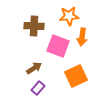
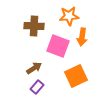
purple rectangle: moved 1 px left, 1 px up
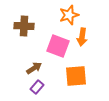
orange star: moved 1 px up; rotated 12 degrees counterclockwise
brown cross: moved 10 px left
orange square: rotated 20 degrees clockwise
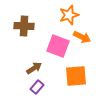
orange arrow: rotated 72 degrees counterclockwise
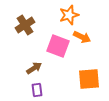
brown cross: moved 1 px right, 1 px up; rotated 36 degrees counterclockwise
orange square: moved 13 px right, 3 px down
purple rectangle: moved 3 px down; rotated 48 degrees counterclockwise
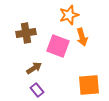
brown cross: moved 1 px right, 8 px down; rotated 24 degrees clockwise
orange arrow: rotated 48 degrees clockwise
orange square: moved 6 px down
purple rectangle: rotated 32 degrees counterclockwise
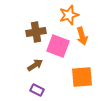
brown cross: moved 10 px right, 1 px up
orange arrow: moved 1 px up
brown arrow: moved 1 px right, 3 px up
orange square: moved 7 px left, 8 px up
purple rectangle: rotated 24 degrees counterclockwise
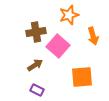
orange arrow: moved 11 px right
pink square: rotated 20 degrees clockwise
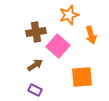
orange arrow: moved 2 px left, 1 px up
purple rectangle: moved 2 px left
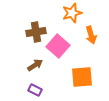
orange star: moved 3 px right, 2 px up
